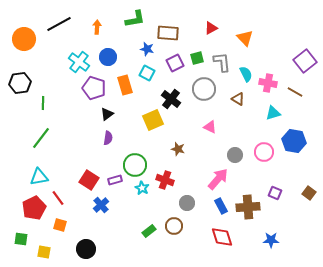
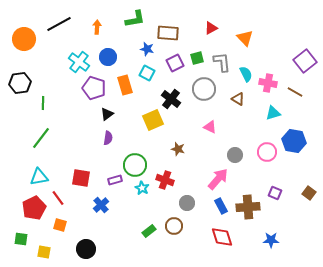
pink circle at (264, 152): moved 3 px right
red square at (89, 180): moved 8 px left, 2 px up; rotated 24 degrees counterclockwise
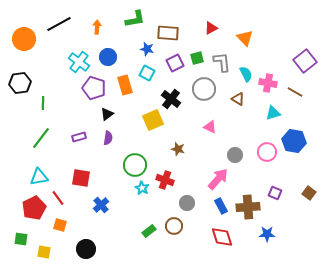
purple rectangle at (115, 180): moved 36 px left, 43 px up
blue star at (271, 240): moved 4 px left, 6 px up
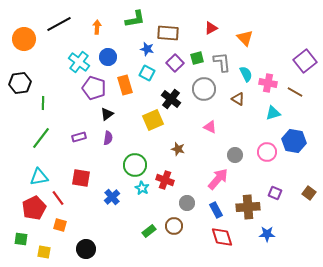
purple square at (175, 63): rotated 18 degrees counterclockwise
blue cross at (101, 205): moved 11 px right, 8 px up
blue rectangle at (221, 206): moved 5 px left, 4 px down
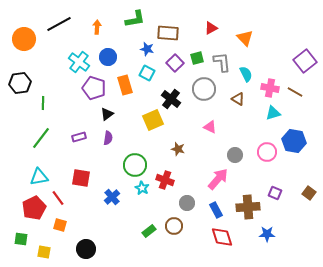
pink cross at (268, 83): moved 2 px right, 5 px down
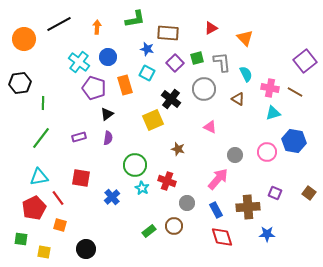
red cross at (165, 180): moved 2 px right, 1 px down
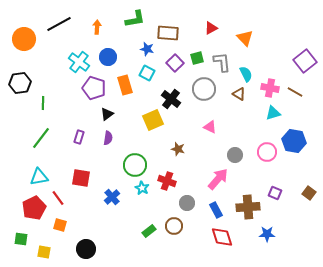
brown triangle at (238, 99): moved 1 px right, 5 px up
purple rectangle at (79, 137): rotated 56 degrees counterclockwise
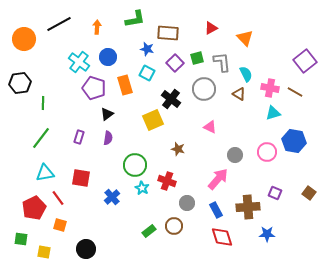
cyan triangle at (39, 177): moved 6 px right, 4 px up
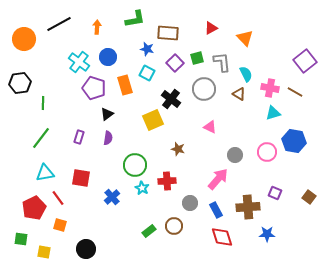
red cross at (167, 181): rotated 24 degrees counterclockwise
brown square at (309, 193): moved 4 px down
gray circle at (187, 203): moved 3 px right
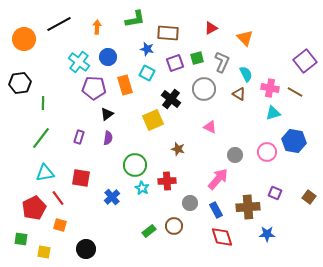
gray L-shape at (222, 62): rotated 30 degrees clockwise
purple square at (175, 63): rotated 24 degrees clockwise
purple pentagon at (94, 88): rotated 15 degrees counterclockwise
